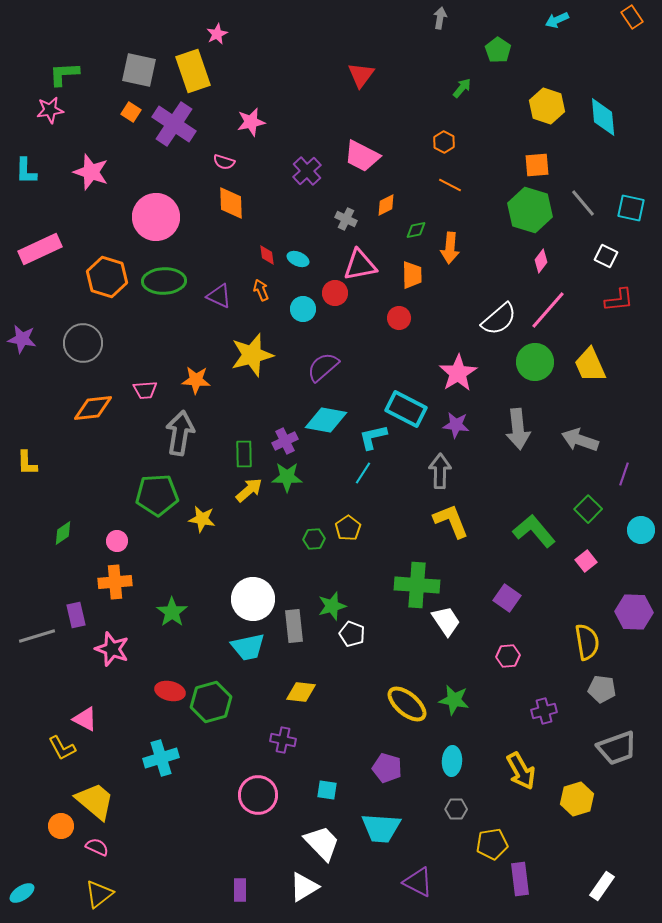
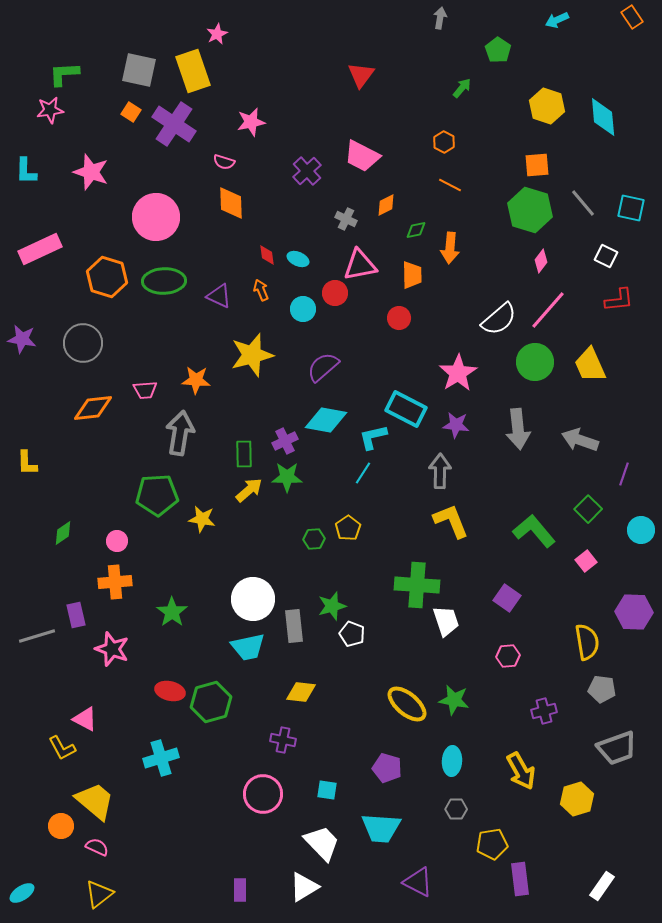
white trapezoid at (446, 621): rotated 16 degrees clockwise
pink circle at (258, 795): moved 5 px right, 1 px up
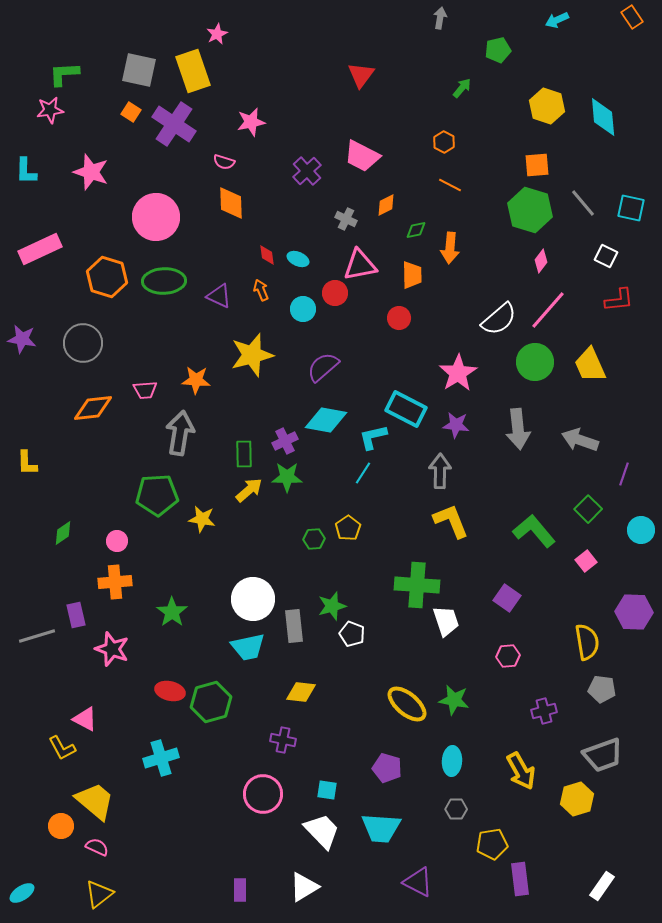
green pentagon at (498, 50): rotated 25 degrees clockwise
gray trapezoid at (617, 748): moved 14 px left, 7 px down
white trapezoid at (322, 843): moved 12 px up
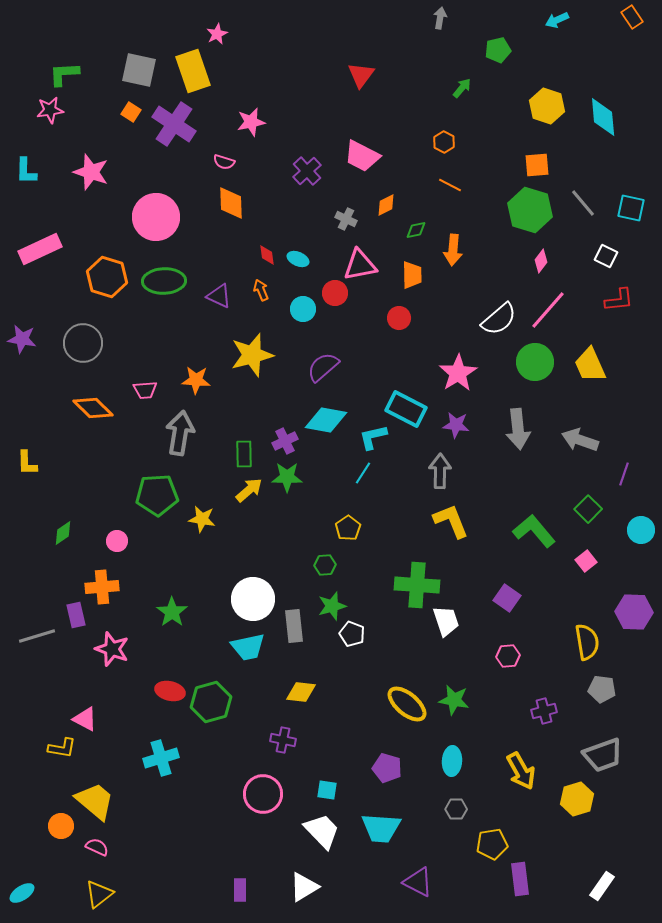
orange arrow at (450, 248): moved 3 px right, 2 px down
orange diamond at (93, 408): rotated 51 degrees clockwise
green hexagon at (314, 539): moved 11 px right, 26 px down
orange cross at (115, 582): moved 13 px left, 5 px down
yellow L-shape at (62, 748): rotated 52 degrees counterclockwise
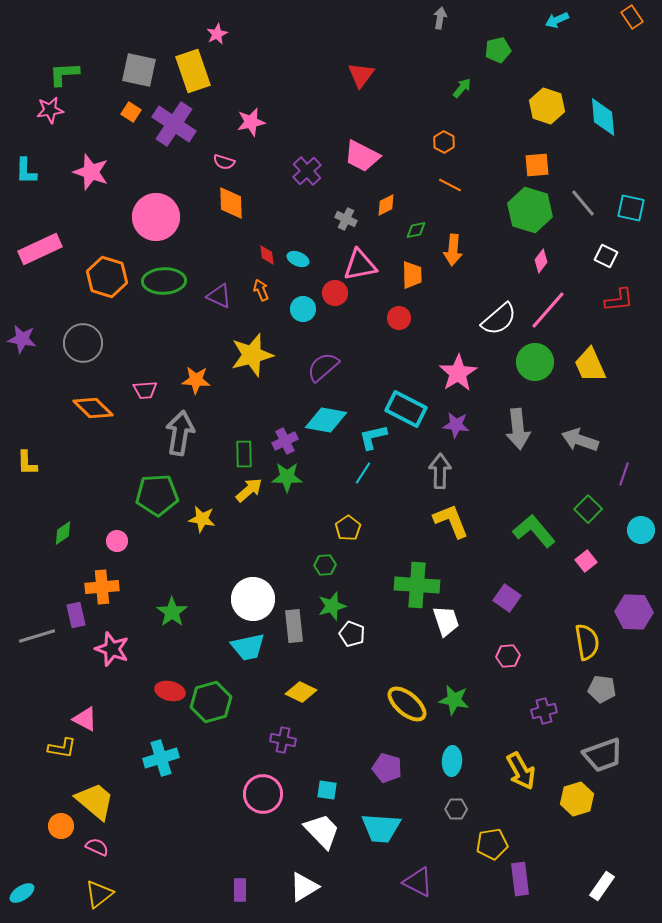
yellow diamond at (301, 692): rotated 20 degrees clockwise
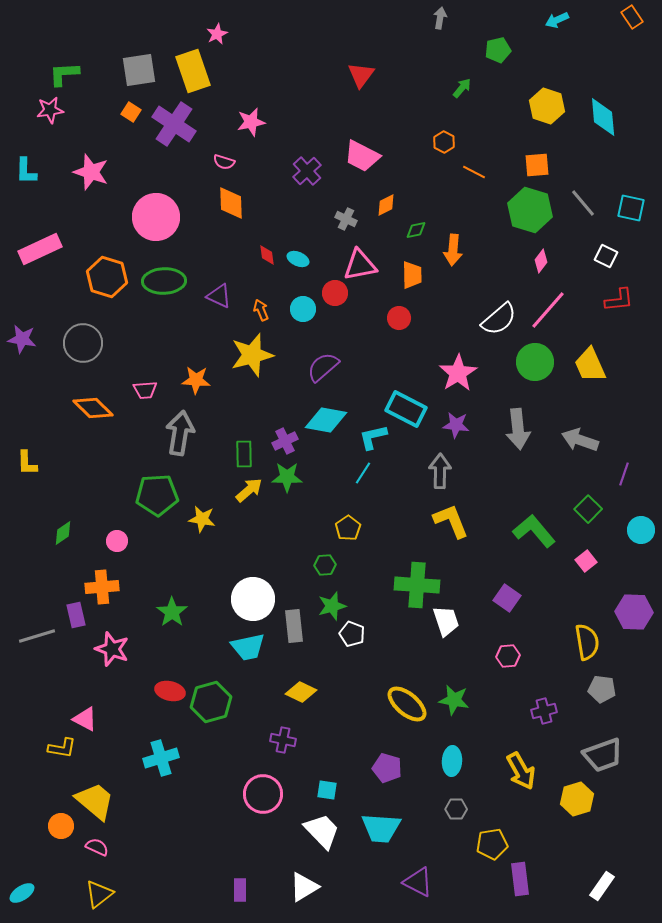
gray square at (139, 70): rotated 21 degrees counterclockwise
orange line at (450, 185): moved 24 px right, 13 px up
orange arrow at (261, 290): moved 20 px down
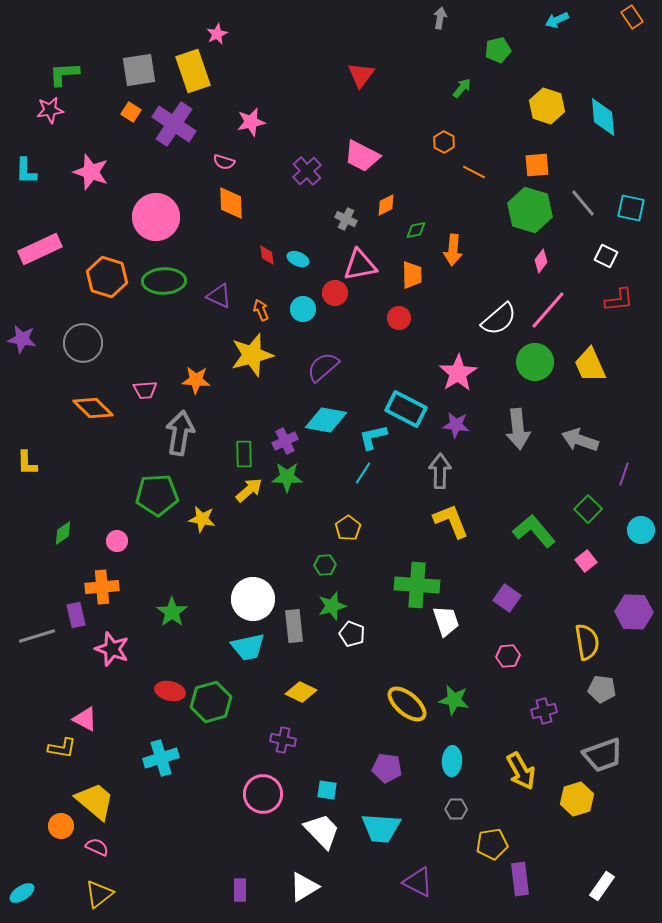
purple pentagon at (387, 768): rotated 8 degrees counterclockwise
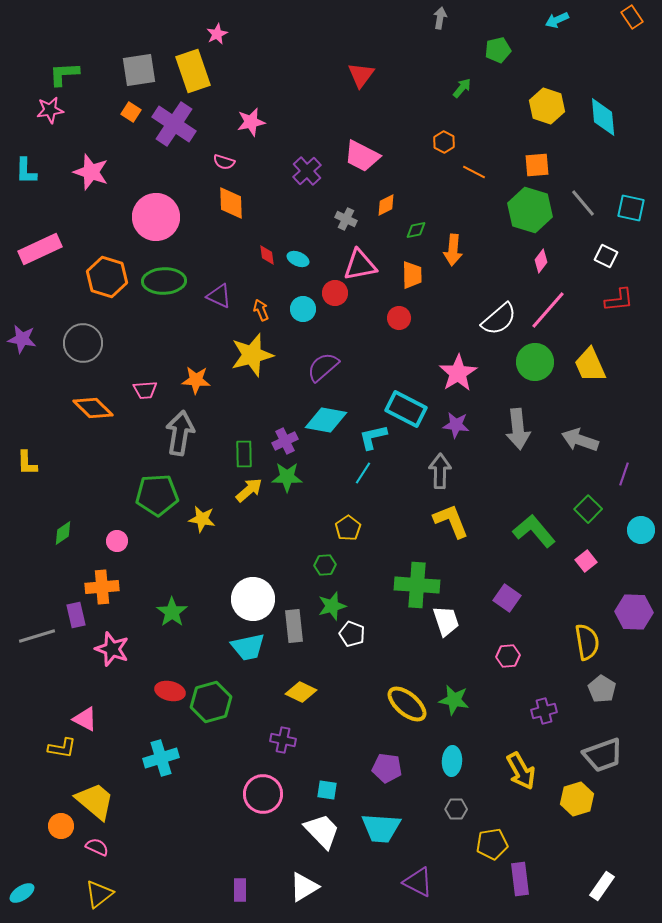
gray pentagon at (602, 689): rotated 24 degrees clockwise
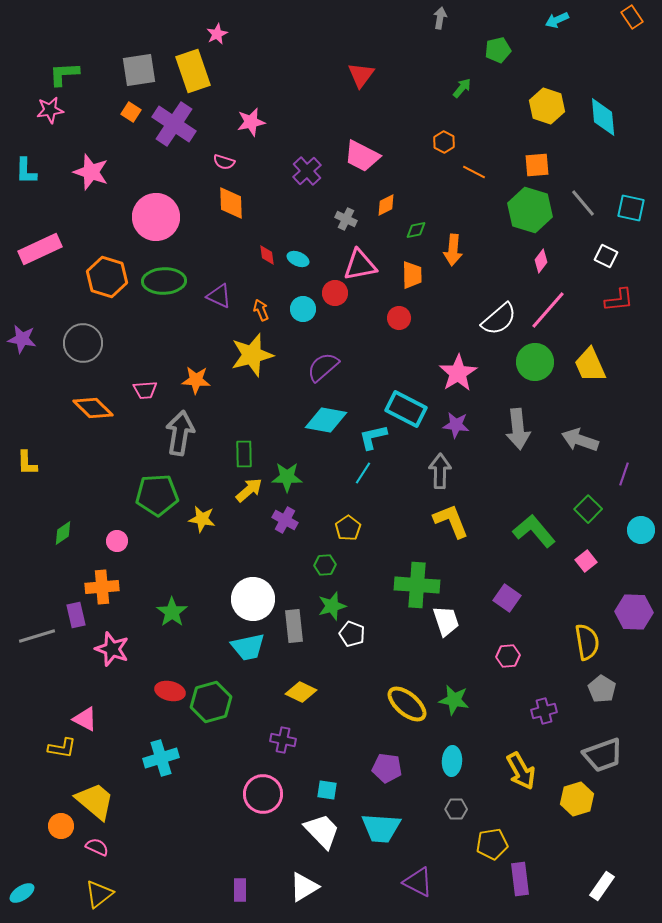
purple cross at (285, 441): moved 79 px down; rotated 35 degrees counterclockwise
